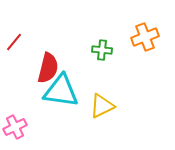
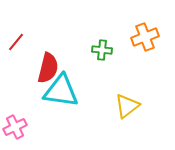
red line: moved 2 px right
yellow triangle: moved 25 px right; rotated 12 degrees counterclockwise
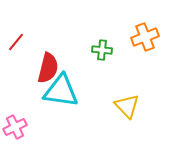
yellow triangle: rotated 36 degrees counterclockwise
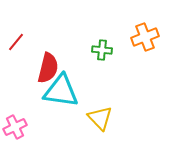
yellow triangle: moved 27 px left, 12 px down
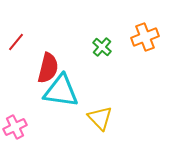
green cross: moved 3 px up; rotated 36 degrees clockwise
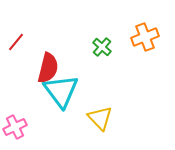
cyan triangle: rotated 45 degrees clockwise
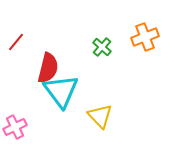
yellow triangle: moved 2 px up
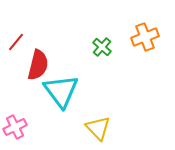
red semicircle: moved 10 px left, 3 px up
yellow triangle: moved 2 px left, 12 px down
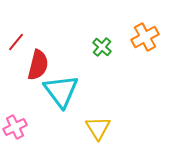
orange cross: rotated 8 degrees counterclockwise
yellow triangle: rotated 12 degrees clockwise
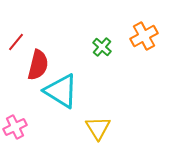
orange cross: moved 1 px left, 1 px up
cyan triangle: rotated 21 degrees counterclockwise
